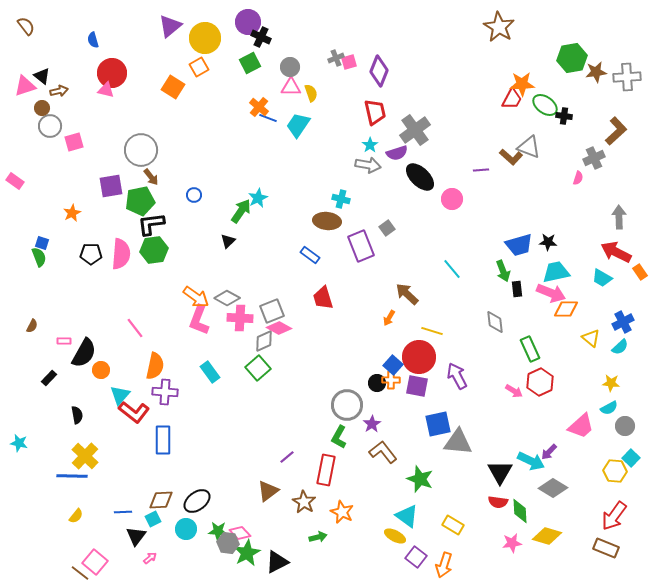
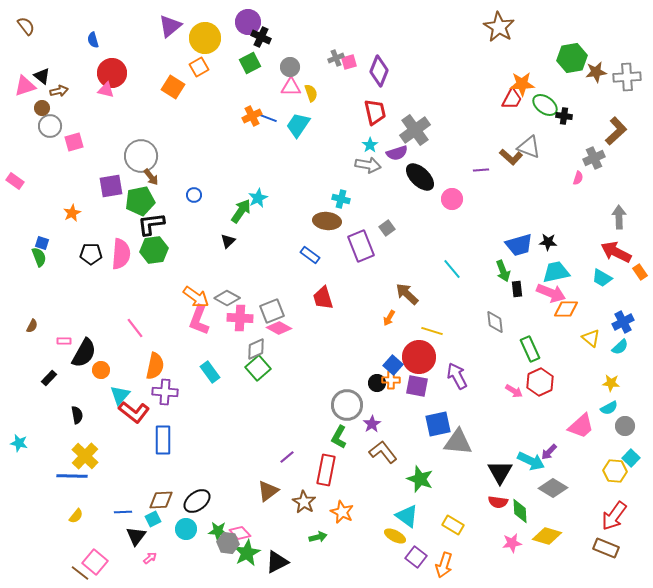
orange cross at (259, 107): moved 7 px left, 9 px down; rotated 24 degrees clockwise
gray circle at (141, 150): moved 6 px down
gray diamond at (264, 341): moved 8 px left, 8 px down
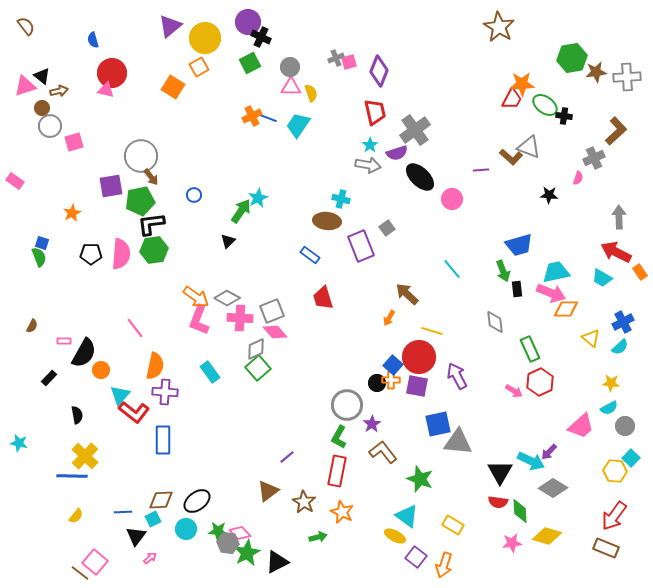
black star at (548, 242): moved 1 px right, 47 px up
pink diamond at (279, 328): moved 4 px left, 4 px down; rotated 20 degrees clockwise
red rectangle at (326, 470): moved 11 px right, 1 px down
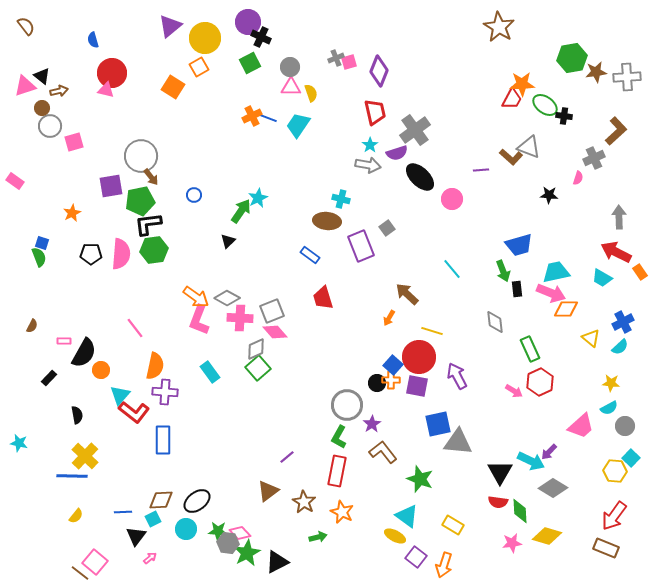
black L-shape at (151, 224): moved 3 px left
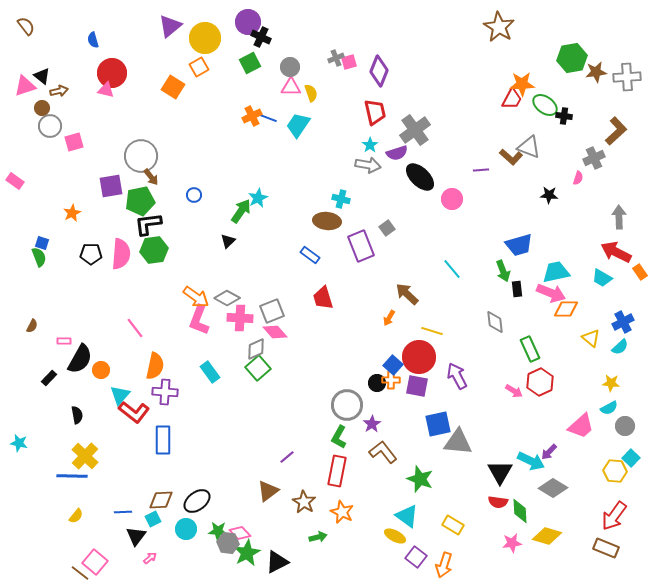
black semicircle at (84, 353): moved 4 px left, 6 px down
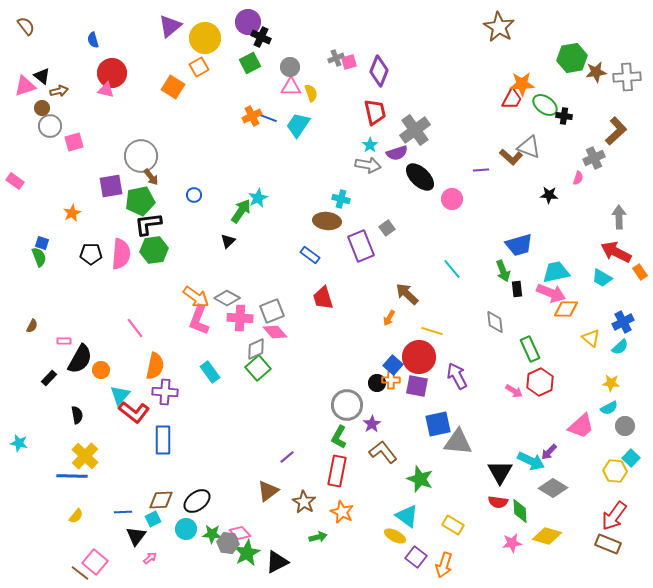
green star at (218, 531): moved 6 px left, 3 px down
brown rectangle at (606, 548): moved 2 px right, 4 px up
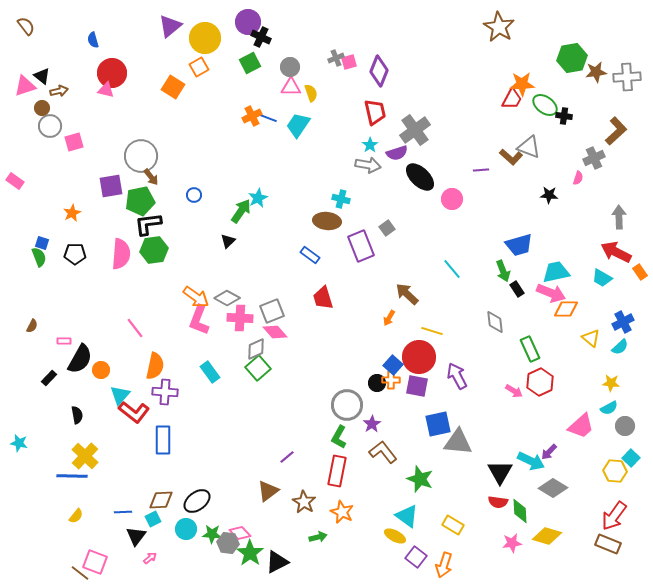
black pentagon at (91, 254): moved 16 px left
black rectangle at (517, 289): rotated 28 degrees counterclockwise
green star at (247, 553): moved 3 px right; rotated 8 degrees counterclockwise
pink square at (95, 562): rotated 20 degrees counterclockwise
